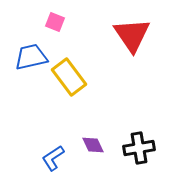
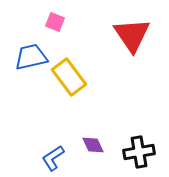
black cross: moved 4 px down
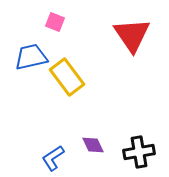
yellow rectangle: moved 2 px left
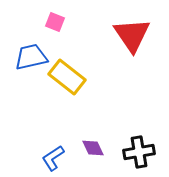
yellow rectangle: rotated 15 degrees counterclockwise
purple diamond: moved 3 px down
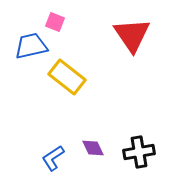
blue trapezoid: moved 11 px up
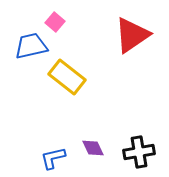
pink square: rotated 18 degrees clockwise
red triangle: rotated 30 degrees clockwise
blue L-shape: rotated 20 degrees clockwise
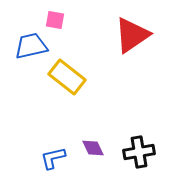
pink square: moved 2 px up; rotated 30 degrees counterclockwise
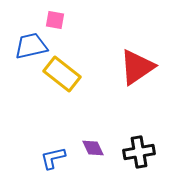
red triangle: moved 5 px right, 32 px down
yellow rectangle: moved 5 px left, 3 px up
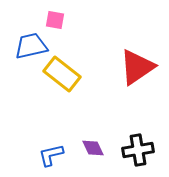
black cross: moved 1 px left, 2 px up
blue L-shape: moved 2 px left, 3 px up
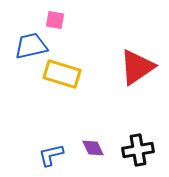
yellow rectangle: rotated 21 degrees counterclockwise
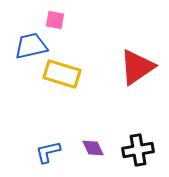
blue L-shape: moved 3 px left, 3 px up
